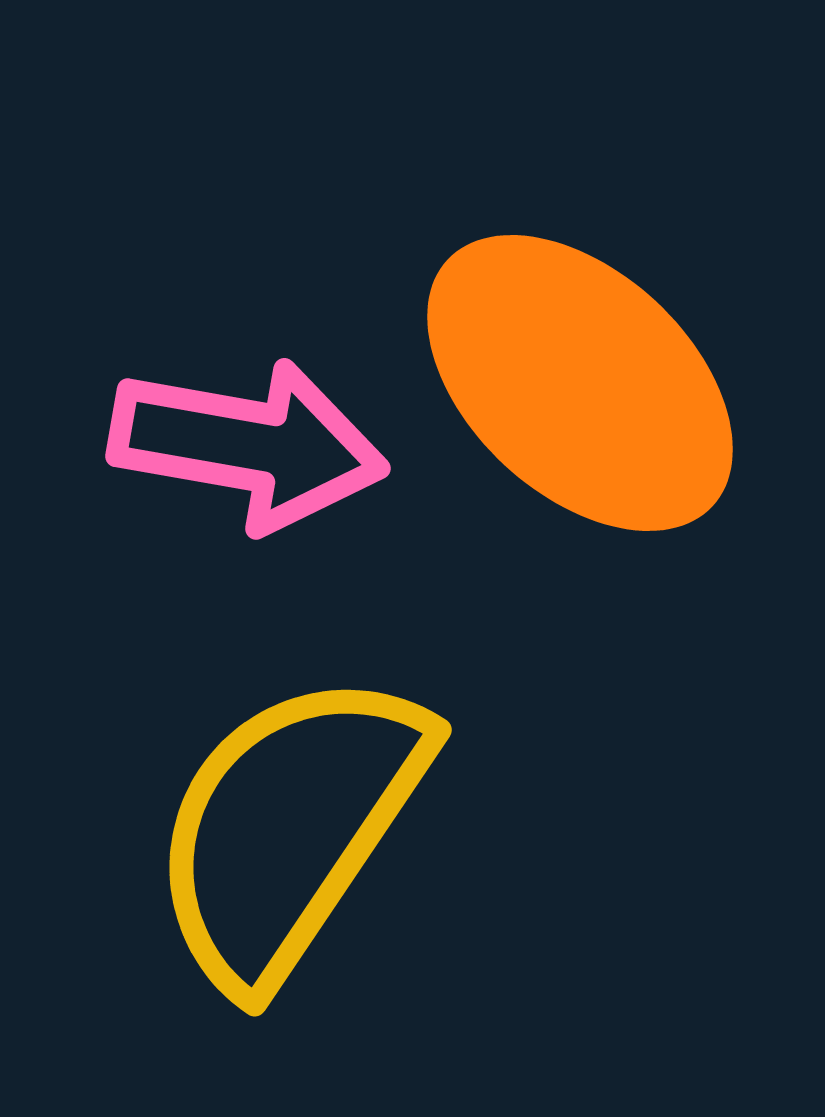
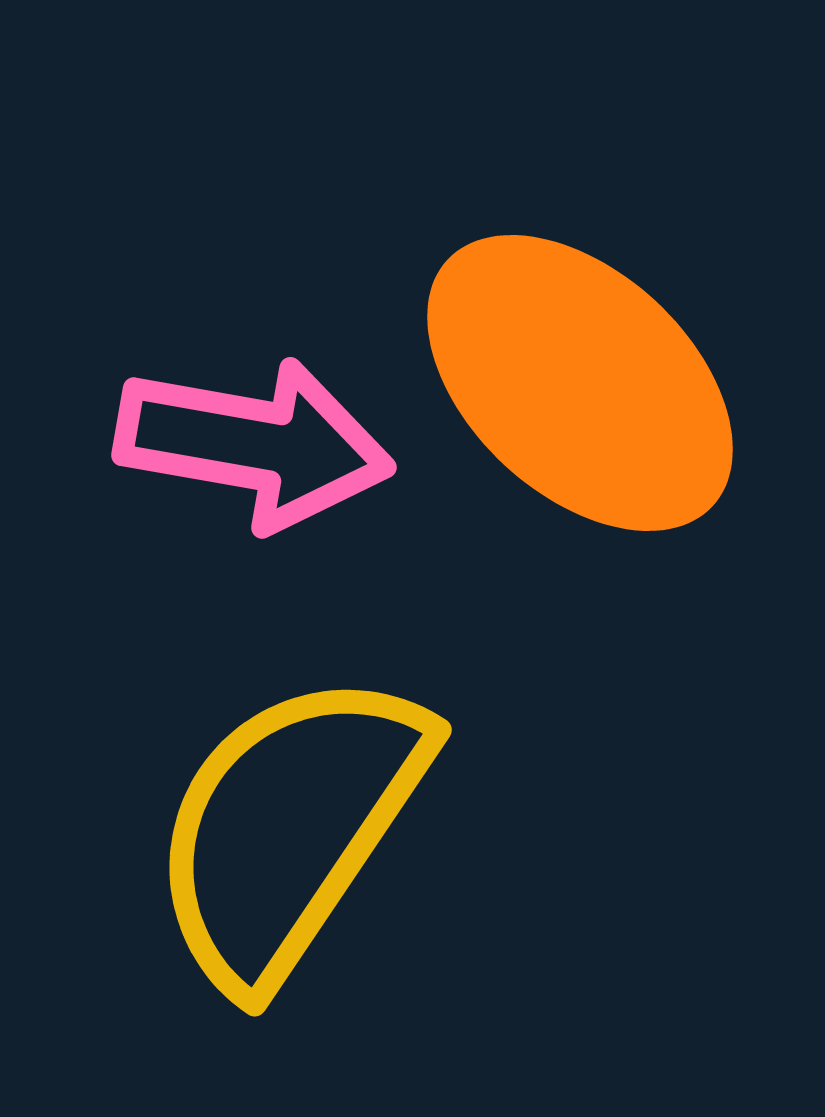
pink arrow: moved 6 px right, 1 px up
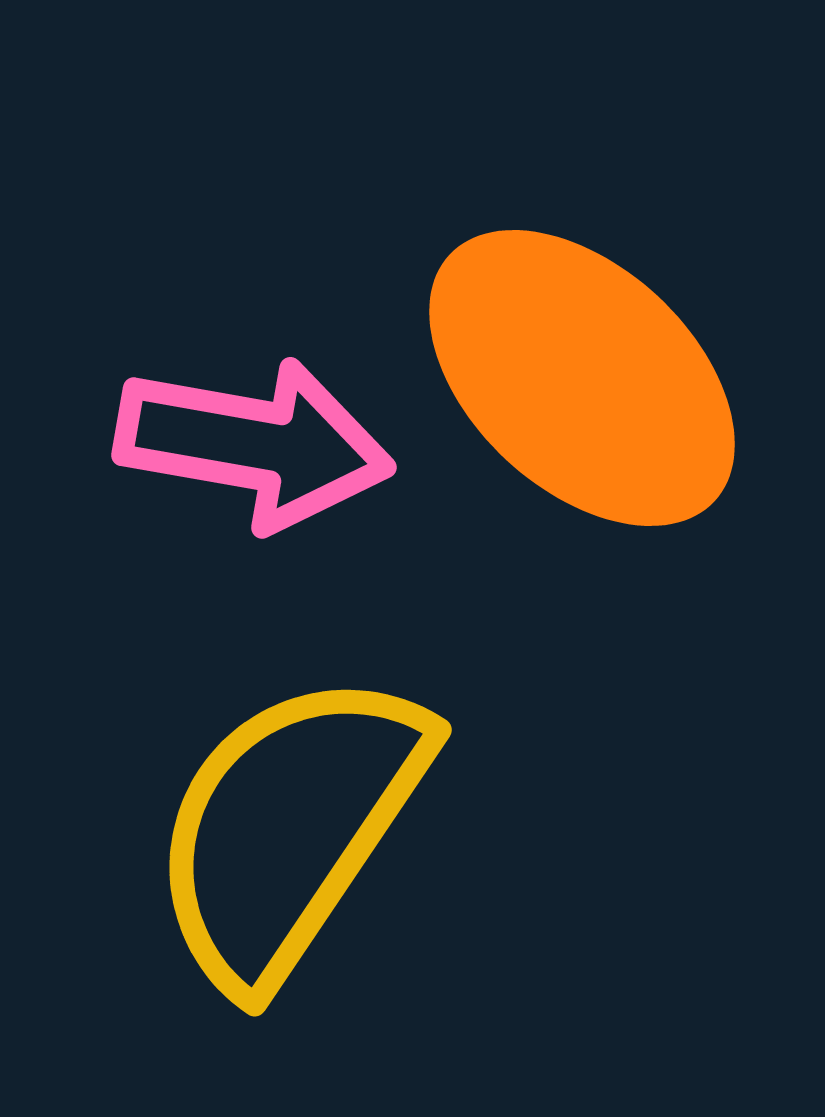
orange ellipse: moved 2 px right, 5 px up
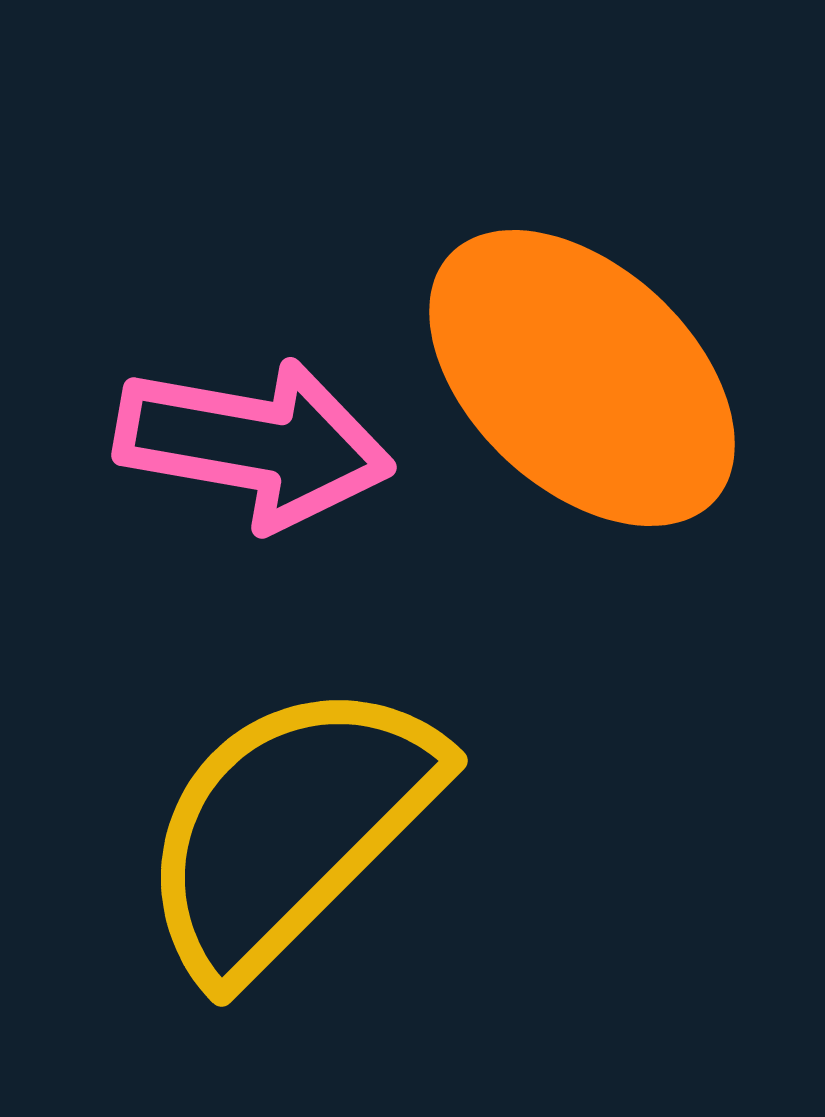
yellow semicircle: rotated 11 degrees clockwise
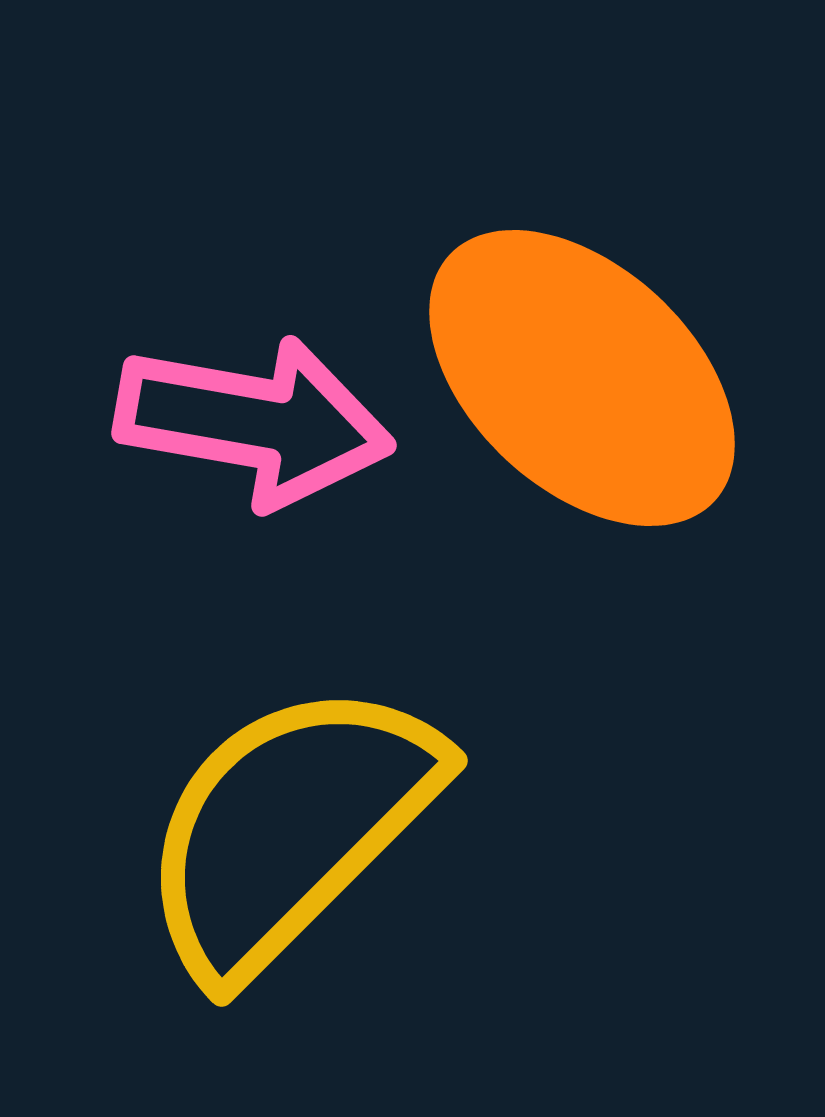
pink arrow: moved 22 px up
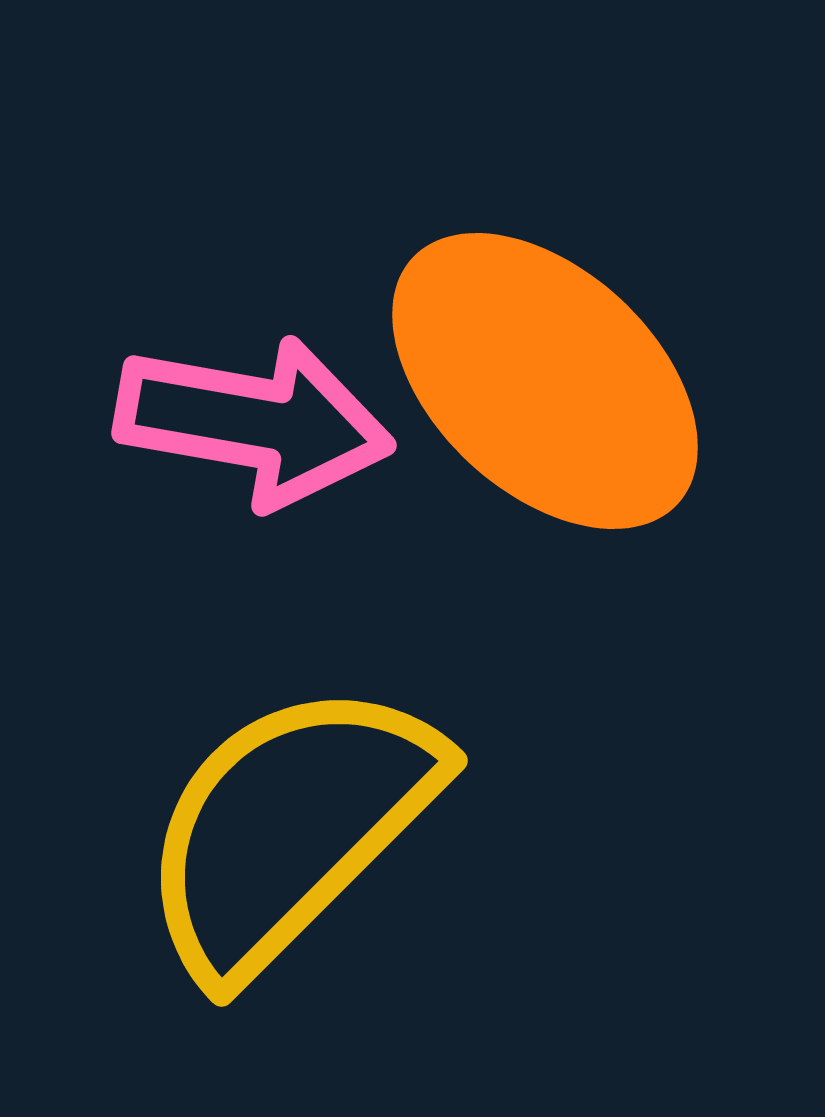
orange ellipse: moved 37 px left, 3 px down
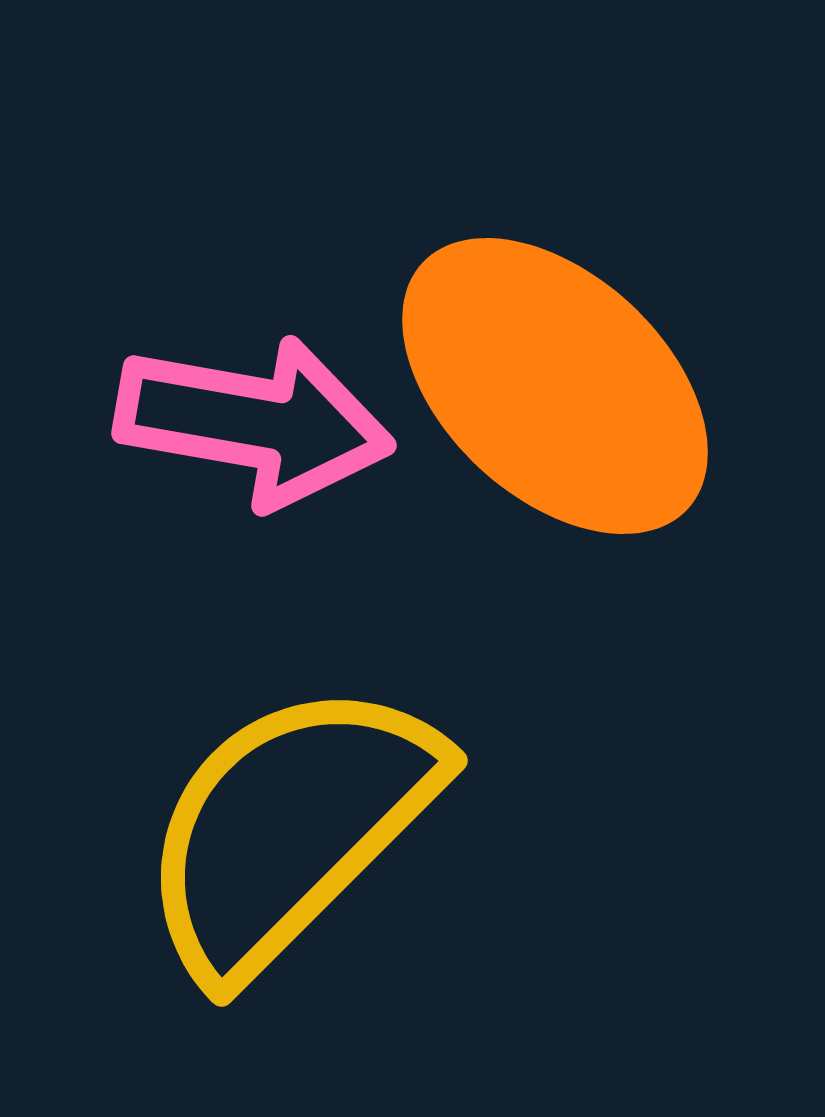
orange ellipse: moved 10 px right, 5 px down
